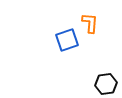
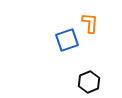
black hexagon: moved 17 px left, 2 px up; rotated 15 degrees counterclockwise
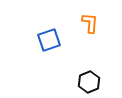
blue square: moved 18 px left
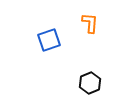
black hexagon: moved 1 px right, 1 px down
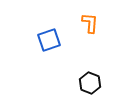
black hexagon: rotated 15 degrees counterclockwise
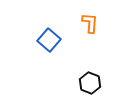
blue square: rotated 30 degrees counterclockwise
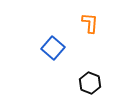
blue square: moved 4 px right, 8 px down
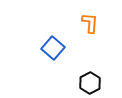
black hexagon: rotated 10 degrees clockwise
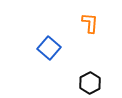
blue square: moved 4 px left
